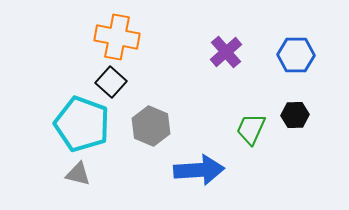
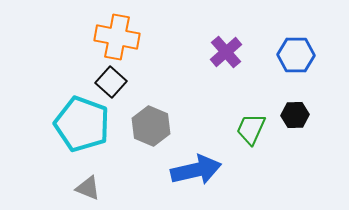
blue arrow: moved 3 px left; rotated 9 degrees counterclockwise
gray triangle: moved 10 px right, 14 px down; rotated 8 degrees clockwise
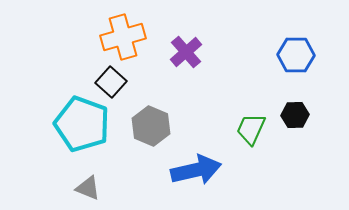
orange cross: moved 6 px right; rotated 27 degrees counterclockwise
purple cross: moved 40 px left
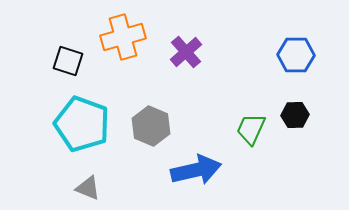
black square: moved 43 px left, 21 px up; rotated 24 degrees counterclockwise
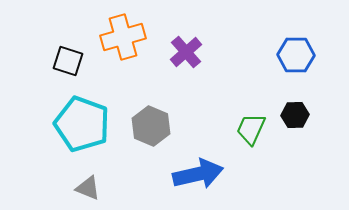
blue arrow: moved 2 px right, 4 px down
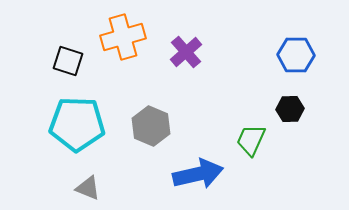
black hexagon: moved 5 px left, 6 px up
cyan pentagon: moved 5 px left; rotated 18 degrees counterclockwise
green trapezoid: moved 11 px down
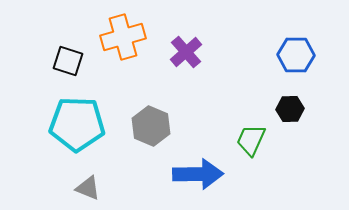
blue arrow: rotated 12 degrees clockwise
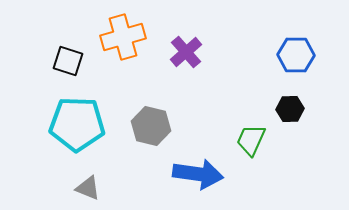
gray hexagon: rotated 9 degrees counterclockwise
blue arrow: rotated 9 degrees clockwise
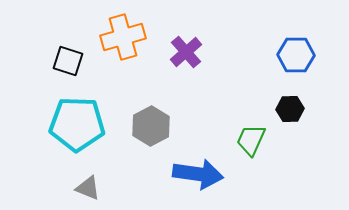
gray hexagon: rotated 18 degrees clockwise
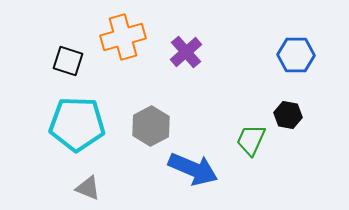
black hexagon: moved 2 px left, 6 px down; rotated 12 degrees clockwise
blue arrow: moved 5 px left, 5 px up; rotated 15 degrees clockwise
